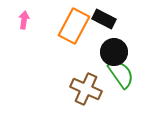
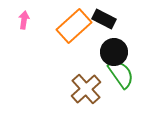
orange rectangle: rotated 20 degrees clockwise
brown cross: rotated 24 degrees clockwise
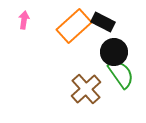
black rectangle: moved 1 px left, 3 px down
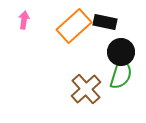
black rectangle: moved 2 px right; rotated 15 degrees counterclockwise
black circle: moved 7 px right
green semicircle: rotated 52 degrees clockwise
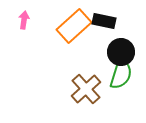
black rectangle: moved 1 px left, 1 px up
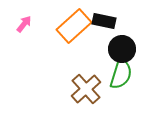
pink arrow: moved 4 px down; rotated 30 degrees clockwise
black circle: moved 1 px right, 3 px up
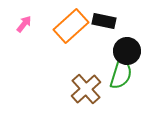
orange rectangle: moved 3 px left
black circle: moved 5 px right, 2 px down
